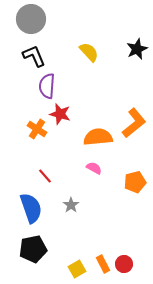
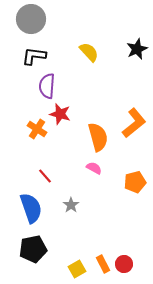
black L-shape: rotated 60 degrees counterclockwise
orange semicircle: rotated 80 degrees clockwise
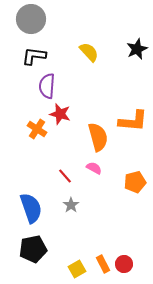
orange L-shape: moved 1 px left, 2 px up; rotated 44 degrees clockwise
red line: moved 20 px right
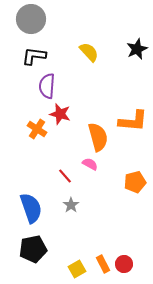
pink semicircle: moved 4 px left, 4 px up
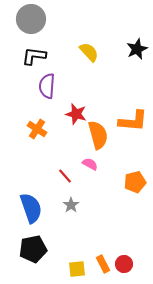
red star: moved 16 px right
orange semicircle: moved 2 px up
yellow square: rotated 24 degrees clockwise
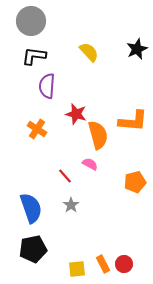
gray circle: moved 2 px down
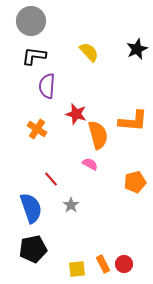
red line: moved 14 px left, 3 px down
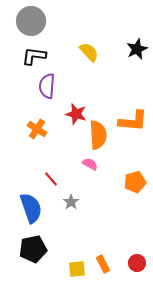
orange semicircle: rotated 12 degrees clockwise
gray star: moved 3 px up
red circle: moved 13 px right, 1 px up
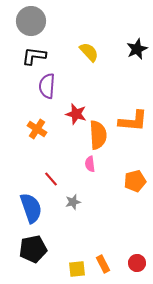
pink semicircle: rotated 126 degrees counterclockwise
orange pentagon: moved 1 px up
gray star: moved 2 px right; rotated 21 degrees clockwise
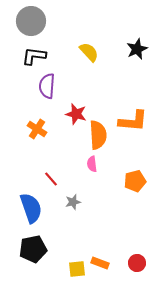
pink semicircle: moved 2 px right
orange rectangle: moved 3 px left, 1 px up; rotated 42 degrees counterclockwise
